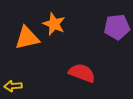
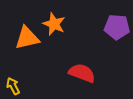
purple pentagon: rotated 10 degrees clockwise
yellow arrow: rotated 66 degrees clockwise
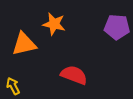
orange star: rotated 10 degrees counterclockwise
orange triangle: moved 3 px left, 6 px down
red semicircle: moved 8 px left, 2 px down
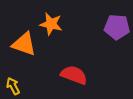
orange star: moved 3 px left
orange triangle: rotated 32 degrees clockwise
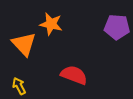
orange triangle: rotated 28 degrees clockwise
yellow arrow: moved 6 px right
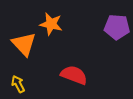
yellow arrow: moved 1 px left, 2 px up
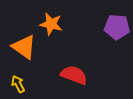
orange triangle: moved 3 px down; rotated 12 degrees counterclockwise
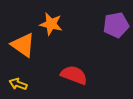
purple pentagon: moved 1 px left, 2 px up; rotated 15 degrees counterclockwise
orange triangle: moved 1 px left, 2 px up
yellow arrow: rotated 42 degrees counterclockwise
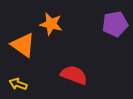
purple pentagon: moved 1 px left, 1 px up
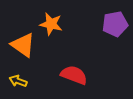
yellow arrow: moved 3 px up
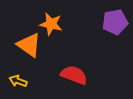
purple pentagon: moved 2 px up
orange triangle: moved 6 px right
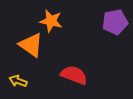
orange star: moved 3 px up
orange triangle: moved 2 px right
